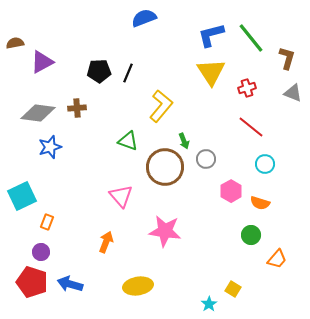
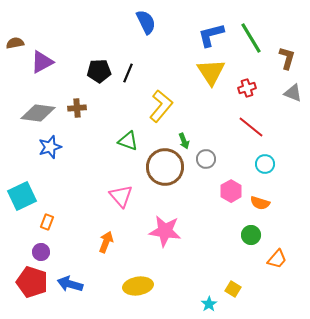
blue semicircle: moved 2 px right, 4 px down; rotated 85 degrees clockwise
green line: rotated 8 degrees clockwise
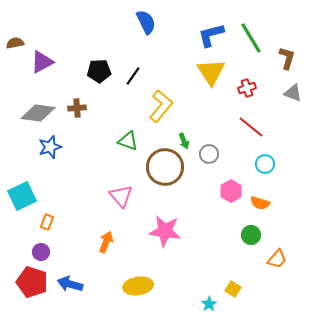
black line: moved 5 px right, 3 px down; rotated 12 degrees clockwise
gray circle: moved 3 px right, 5 px up
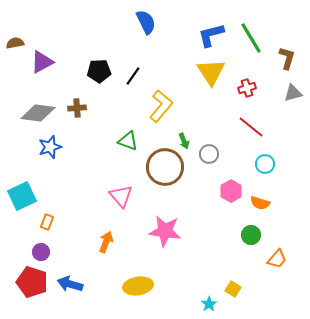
gray triangle: rotated 36 degrees counterclockwise
